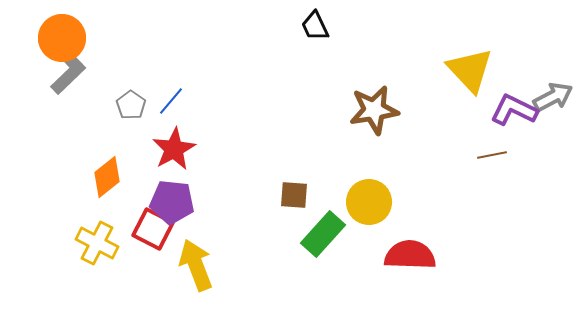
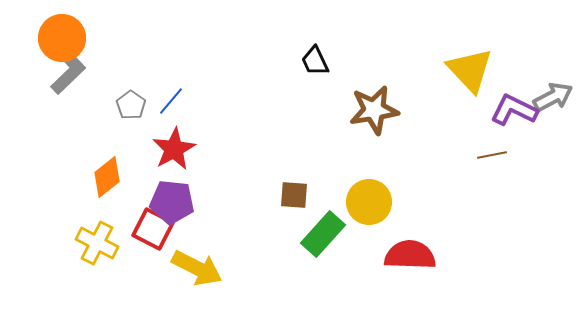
black trapezoid: moved 35 px down
yellow arrow: moved 1 px right, 3 px down; rotated 138 degrees clockwise
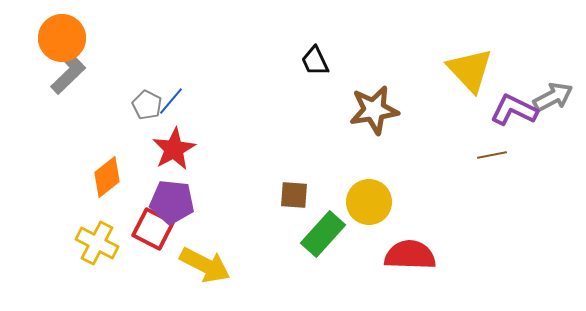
gray pentagon: moved 16 px right; rotated 8 degrees counterclockwise
yellow arrow: moved 8 px right, 3 px up
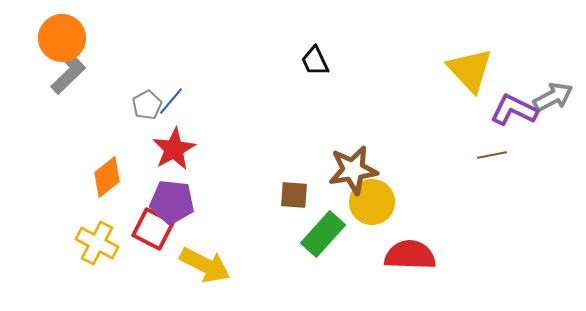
gray pentagon: rotated 16 degrees clockwise
brown star: moved 21 px left, 60 px down
yellow circle: moved 3 px right
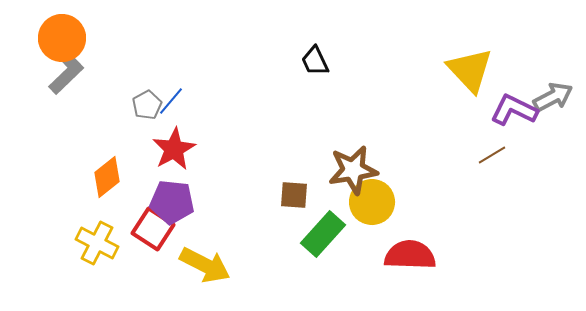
gray L-shape: moved 2 px left
brown line: rotated 20 degrees counterclockwise
red square: rotated 6 degrees clockwise
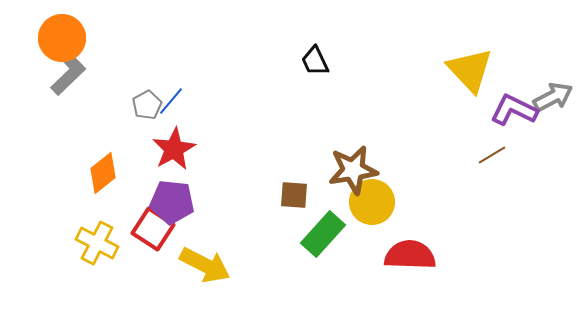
gray L-shape: moved 2 px right, 1 px down
orange diamond: moved 4 px left, 4 px up
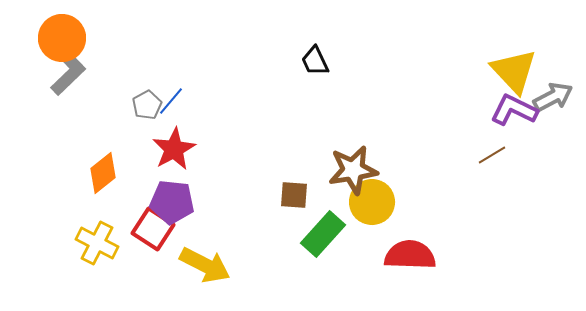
yellow triangle: moved 44 px right, 1 px down
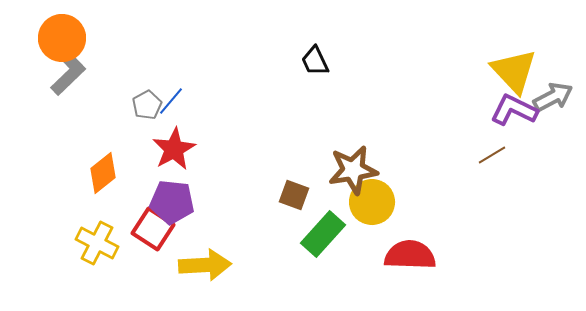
brown square: rotated 16 degrees clockwise
yellow arrow: rotated 30 degrees counterclockwise
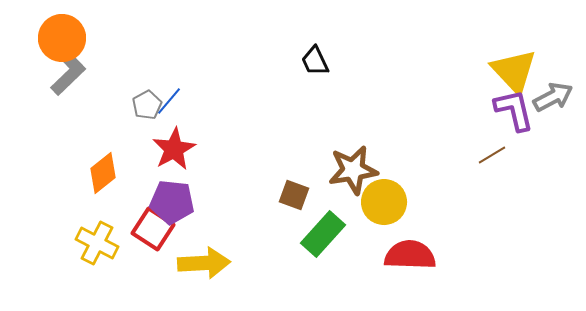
blue line: moved 2 px left
purple L-shape: rotated 51 degrees clockwise
yellow circle: moved 12 px right
yellow arrow: moved 1 px left, 2 px up
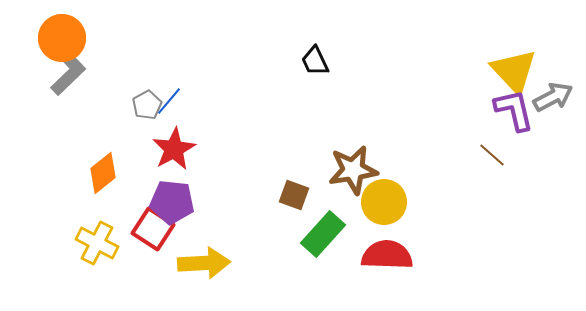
brown line: rotated 72 degrees clockwise
red semicircle: moved 23 px left
